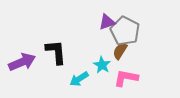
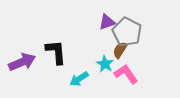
gray pentagon: moved 2 px right, 1 px down
brown semicircle: moved 1 px up
cyan star: moved 3 px right, 1 px up
pink L-shape: moved 4 px up; rotated 45 degrees clockwise
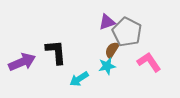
brown semicircle: moved 8 px left
cyan star: moved 2 px right, 2 px down; rotated 30 degrees clockwise
pink L-shape: moved 23 px right, 12 px up
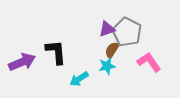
purple triangle: moved 7 px down
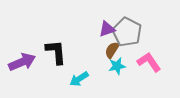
cyan star: moved 10 px right
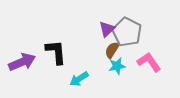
purple triangle: rotated 24 degrees counterclockwise
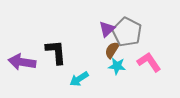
purple arrow: rotated 148 degrees counterclockwise
cyan star: rotated 18 degrees clockwise
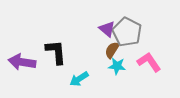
purple triangle: rotated 36 degrees counterclockwise
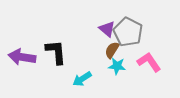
gray pentagon: moved 1 px right
purple arrow: moved 5 px up
cyan arrow: moved 3 px right
